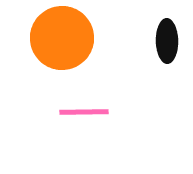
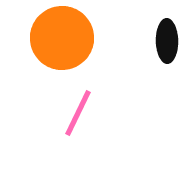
pink line: moved 6 px left, 1 px down; rotated 63 degrees counterclockwise
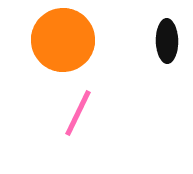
orange circle: moved 1 px right, 2 px down
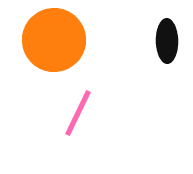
orange circle: moved 9 px left
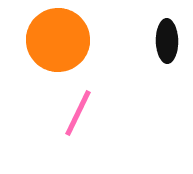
orange circle: moved 4 px right
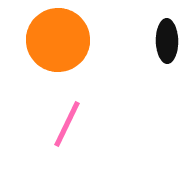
pink line: moved 11 px left, 11 px down
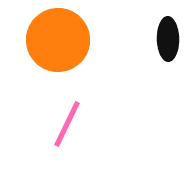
black ellipse: moved 1 px right, 2 px up
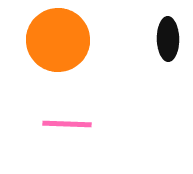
pink line: rotated 66 degrees clockwise
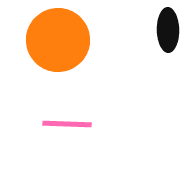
black ellipse: moved 9 px up
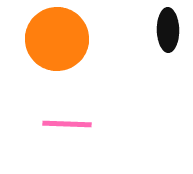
orange circle: moved 1 px left, 1 px up
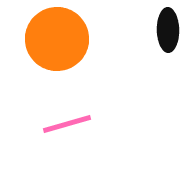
pink line: rotated 18 degrees counterclockwise
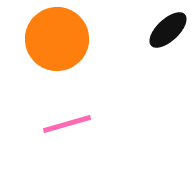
black ellipse: rotated 48 degrees clockwise
